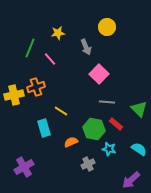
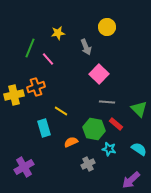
pink line: moved 2 px left
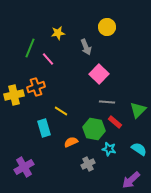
green triangle: moved 1 px left, 1 px down; rotated 30 degrees clockwise
red rectangle: moved 1 px left, 2 px up
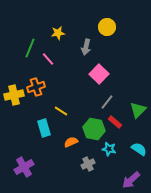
gray arrow: rotated 35 degrees clockwise
gray line: rotated 56 degrees counterclockwise
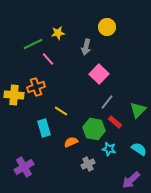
green line: moved 3 px right, 4 px up; rotated 42 degrees clockwise
yellow cross: rotated 18 degrees clockwise
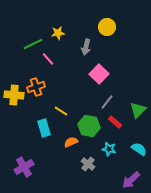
green hexagon: moved 5 px left, 3 px up
gray cross: rotated 24 degrees counterclockwise
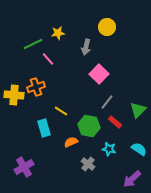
purple arrow: moved 1 px right, 1 px up
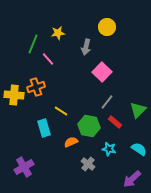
green line: rotated 42 degrees counterclockwise
pink square: moved 3 px right, 2 px up
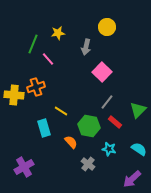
orange semicircle: rotated 72 degrees clockwise
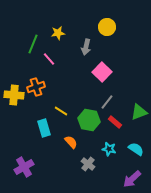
pink line: moved 1 px right
green triangle: moved 1 px right, 2 px down; rotated 24 degrees clockwise
green hexagon: moved 6 px up
cyan semicircle: moved 3 px left
